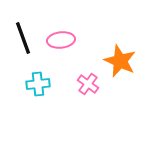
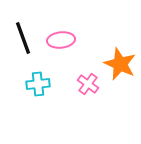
orange star: moved 3 px down
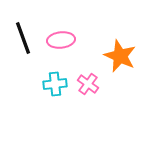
orange star: moved 8 px up
cyan cross: moved 17 px right
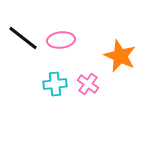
black line: rotated 32 degrees counterclockwise
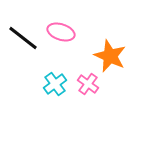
pink ellipse: moved 8 px up; rotated 24 degrees clockwise
orange star: moved 10 px left
cyan cross: rotated 30 degrees counterclockwise
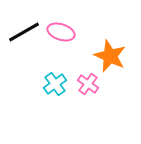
black line: moved 1 px right, 6 px up; rotated 68 degrees counterclockwise
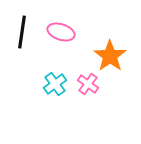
black line: moved 2 px left; rotated 52 degrees counterclockwise
orange star: rotated 12 degrees clockwise
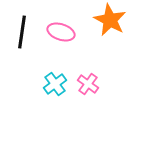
orange star: moved 36 px up; rotated 8 degrees counterclockwise
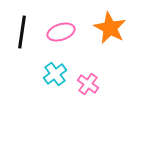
orange star: moved 8 px down
pink ellipse: rotated 36 degrees counterclockwise
cyan cross: moved 10 px up
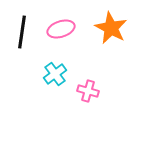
orange star: moved 1 px right
pink ellipse: moved 3 px up
pink cross: moved 7 px down; rotated 20 degrees counterclockwise
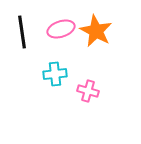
orange star: moved 15 px left, 3 px down
black line: rotated 16 degrees counterclockwise
cyan cross: rotated 30 degrees clockwise
